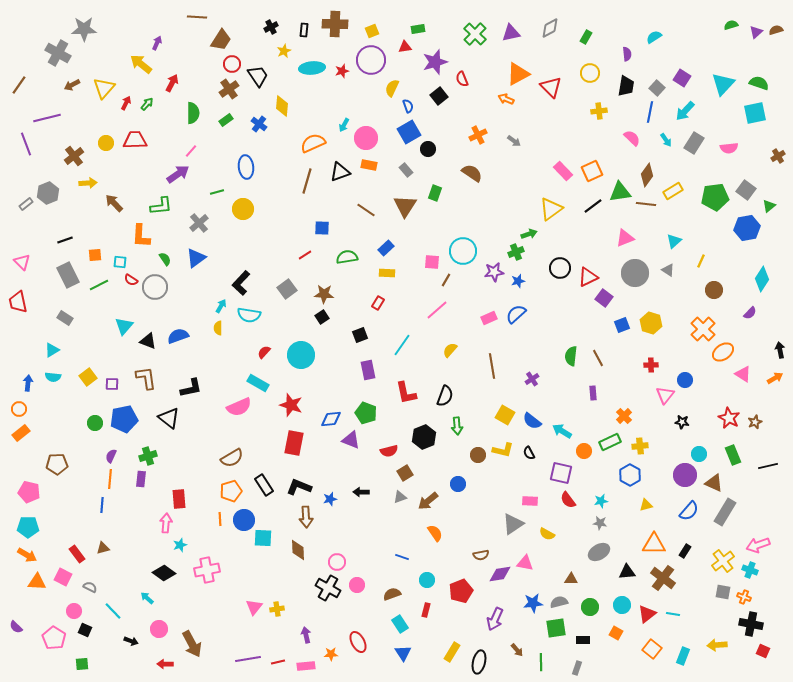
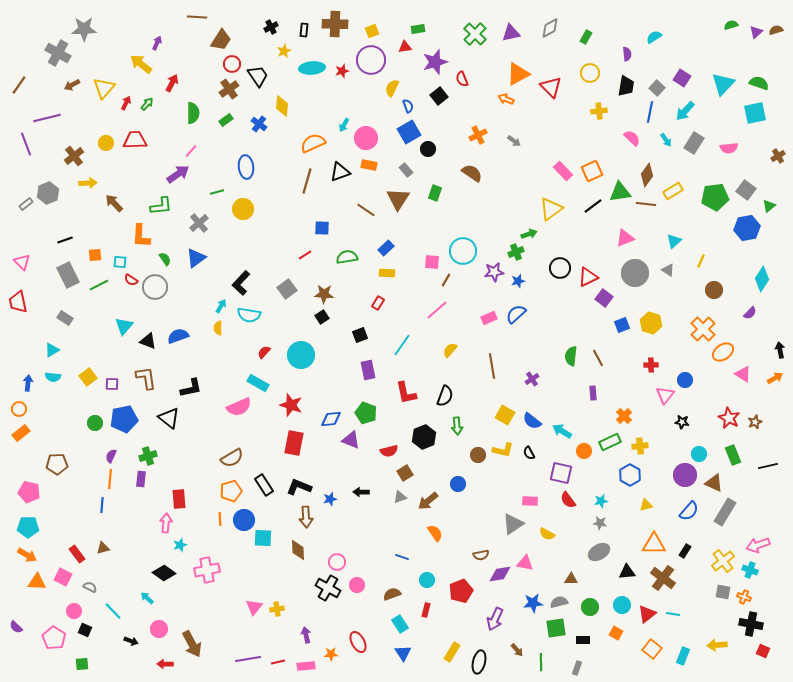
brown triangle at (405, 206): moved 7 px left, 7 px up
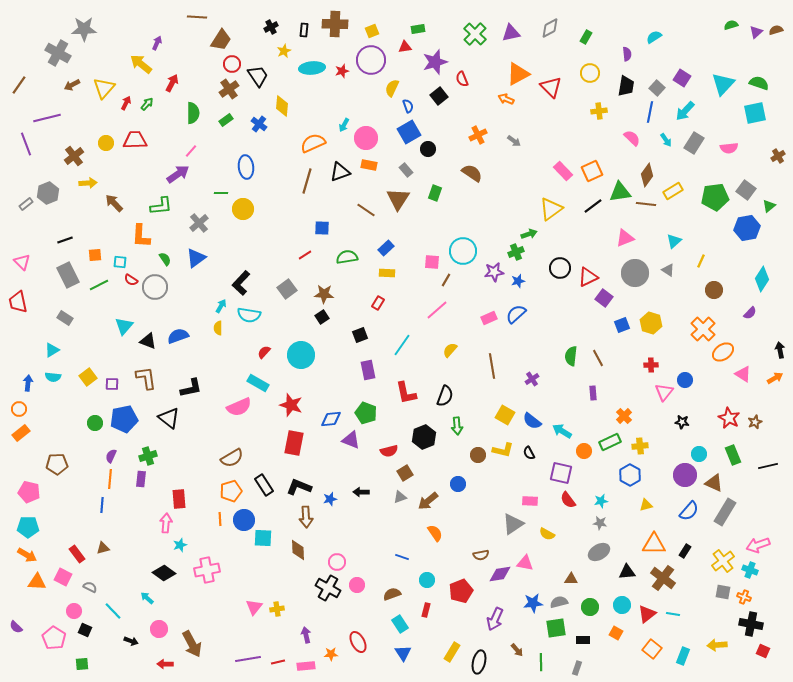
green line at (217, 192): moved 4 px right, 1 px down; rotated 16 degrees clockwise
pink triangle at (665, 395): moved 1 px left, 3 px up
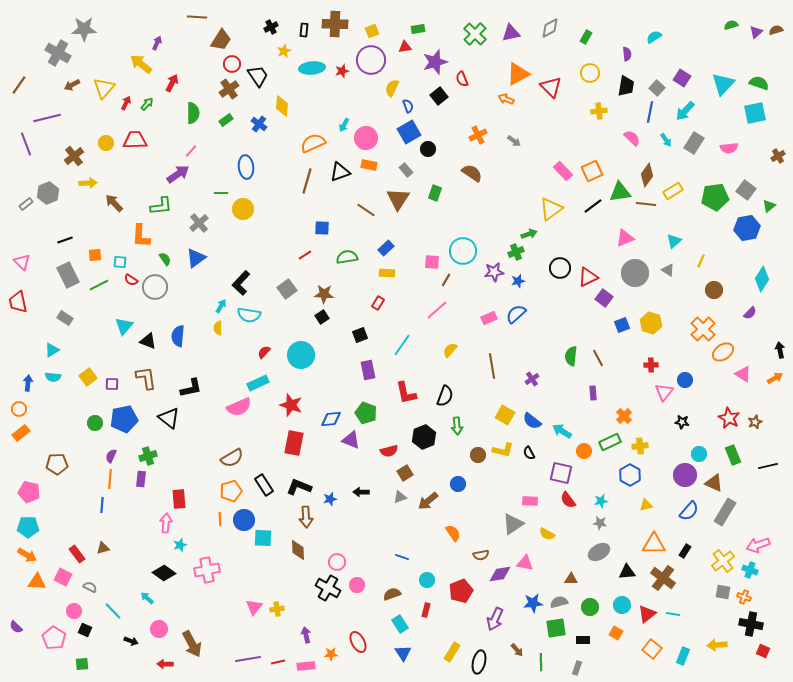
blue semicircle at (178, 336): rotated 65 degrees counterclockwise
cyan rectangle at (258, 383): rotated 55 degrees counterclockwise
orange semicircle at (435, 533): moved 18 px right
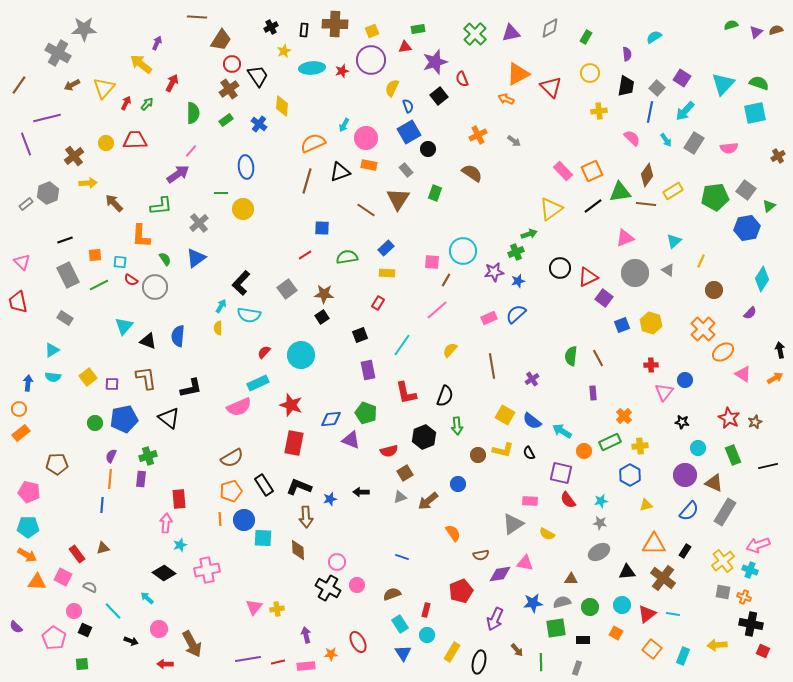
cyan circle at (699, 454): moved 1 px left, 6 px up
cyan circle at (427, 580): moved 55 px down
gray semicircle at (559, 602): moved 3 px right
